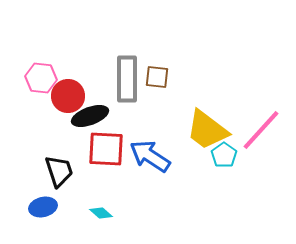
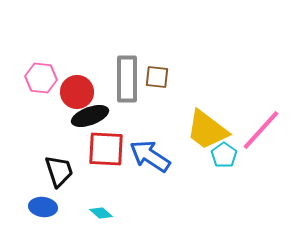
red circle: moved 9 px right, 4 px up
blue ellipse: rotated 20 degrees clockwise
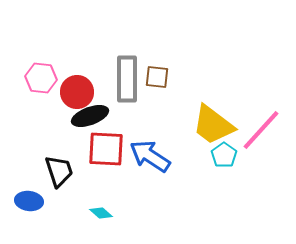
yellow trapezoid: moved 6 px right, 5 px up
blue ellipse: moved 14 px left, 6 px up
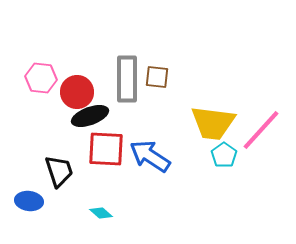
yellow trapezoid: moved 2 px up; rotated 30 degrees counterclockwise
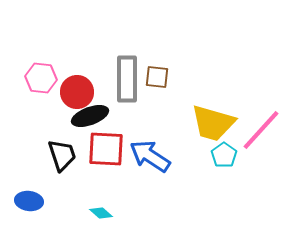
yellow trapezoid: rotated 9 degrees clockwise
black trapezoid: moved 3 px right, 16 px up
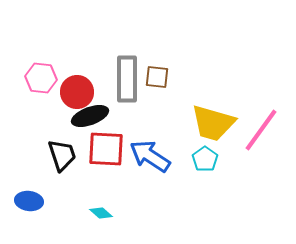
pink line: rotated 6 degrees counterclockwise
cyan pentagon: moved 19 px left, 4 px down
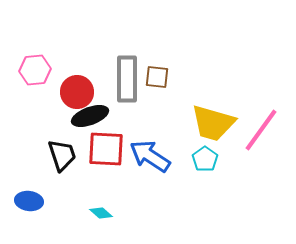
pink hexagon: moved 6 px left, 8 px up; rotated 12 degrees counterclockwise
